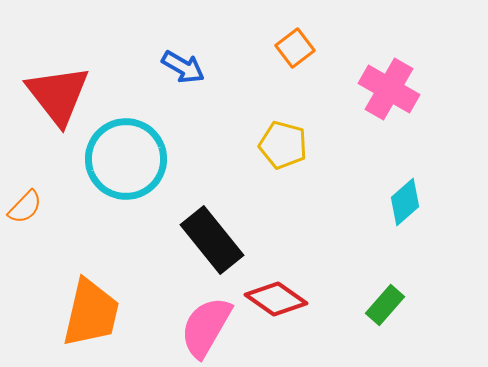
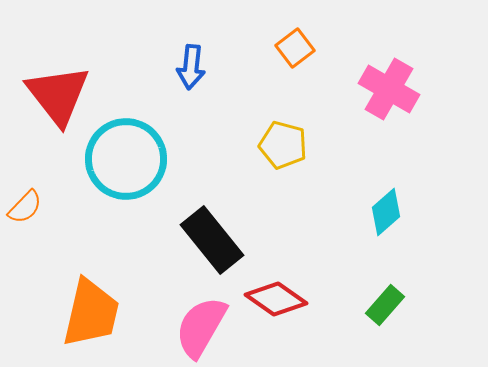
blue arrow: moved 8 px right; rotated 66 degrees clockwise
cyan diamond: moved 19 px left, 10 px down
pink semicircle: moved 5 px left
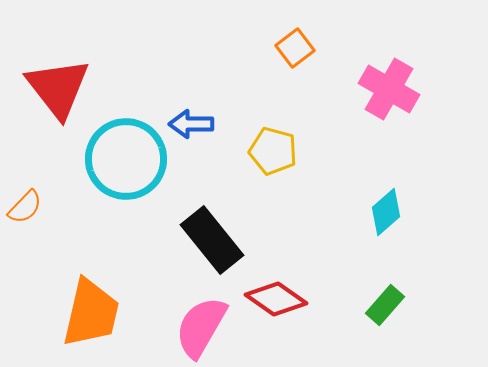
blue arrow: moved 57 px down; rotated 84 degrees clockwise
red triangle: moved 7 px up
yellow pentagon: moved 10 px left, 6 px down
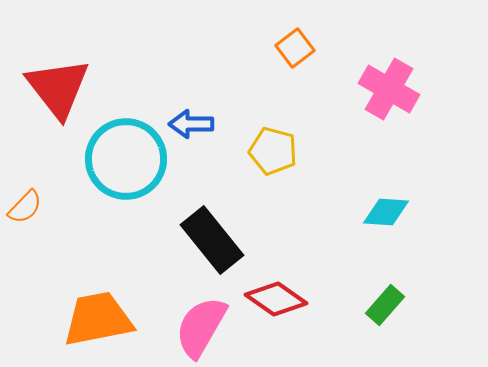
cyan diamond: rotated 45 degrees clockwise
orange trapezoid: moved 7 px right, 6 px down; rotated 114 degrees counterclockwise
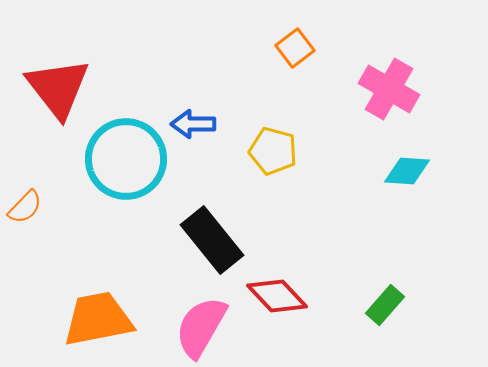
blue arrow: moved 2 px right
cyan diamond: moved 21 px right, 41 px up
red diamond: moved 1 px right, 3 px up; rotated 12 degrees clockwise
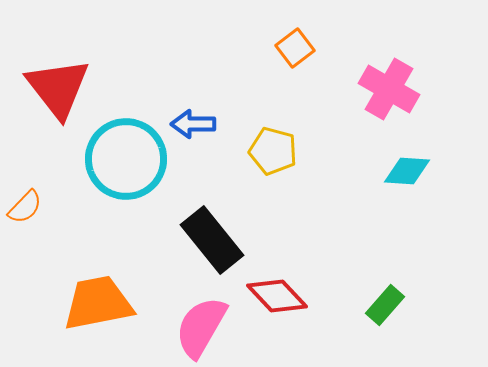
orange trapezoid: moved 16 px up
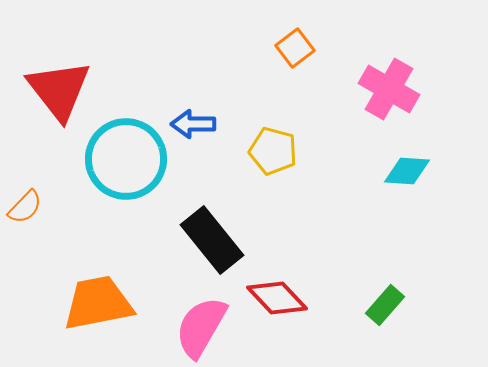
red triangle: moved 1 px right, 2 px down
red diamond: moved 2 px down
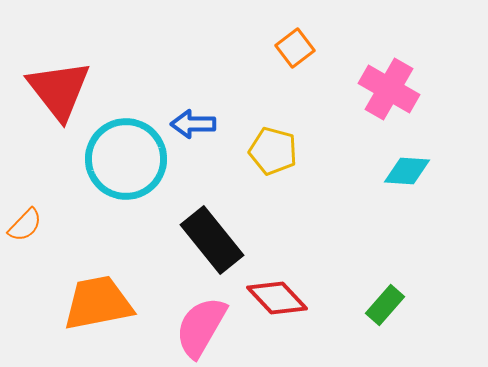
orange semicircle: moved 18 px down
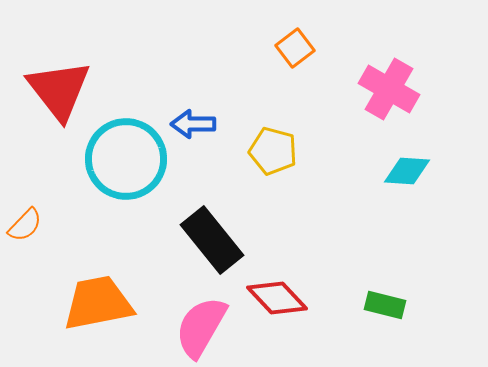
green rectangle: rotated 63 degrees clockwise
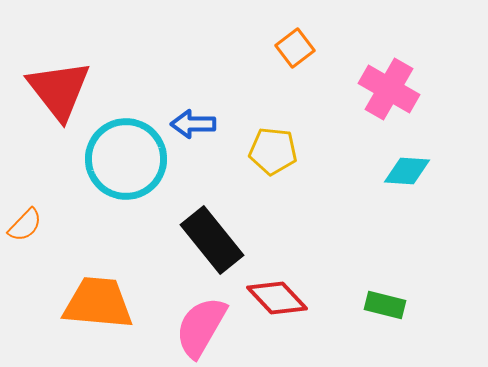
yellow pentagon: rotated 9 degrees counterclockwise
orange trapezoid: rotated 16 degrees clockwise
